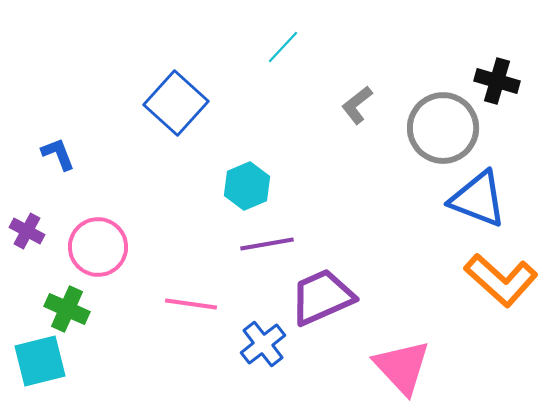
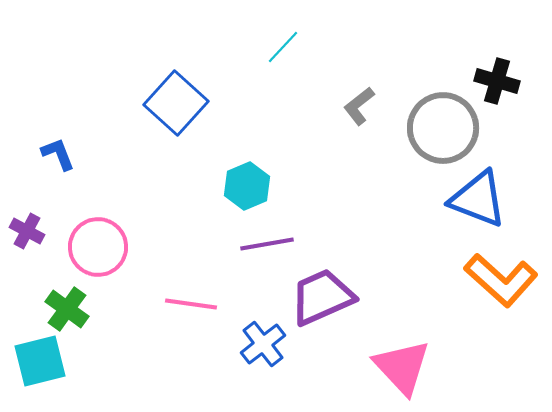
gray L-shape: moved 2 px right, 1 px down
green cross: rotated 12 degrees clockwise
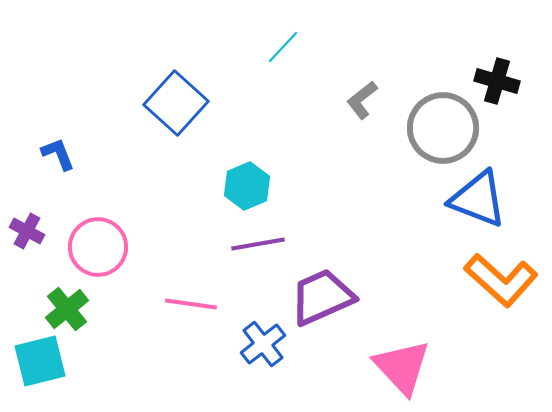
gray L-shape: moved 3 px right, 6 px up
purple line: moved 9 px left
green cross: rotated 15 degrees clockwise
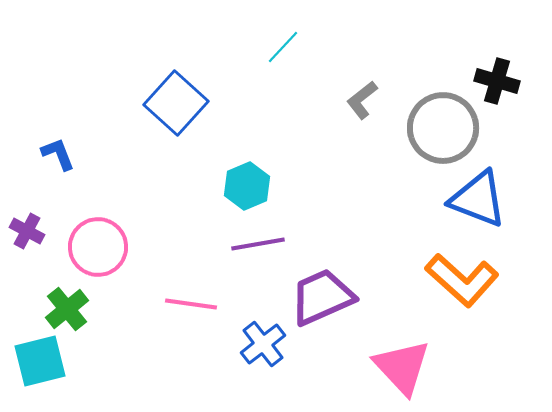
orange L-shape: moved 39 px left
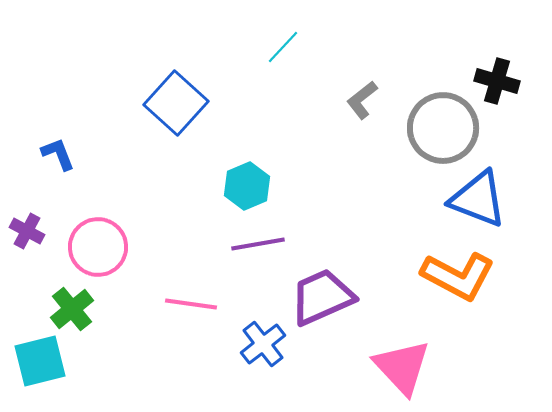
orange L-shape: moved 4 px left, 4 px up; rotated 14 degrees counterclockwise
green cross: moved 5 px right
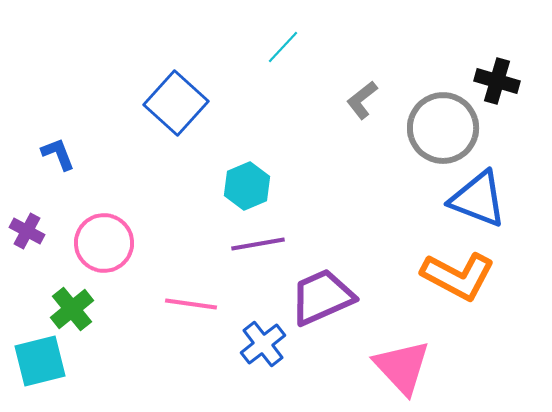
pink circle: moved 6 px right, 4 px up
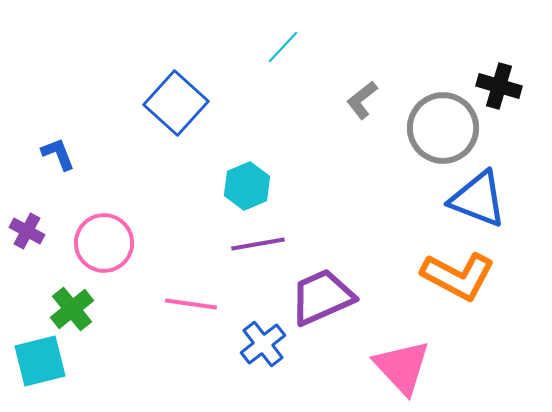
black cross: moved 2 px right, 5 px down
